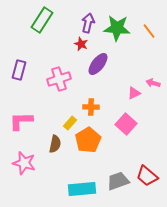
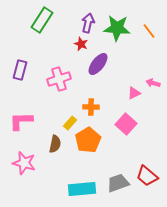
purple rectangle: moved 1 px right
gray trapezoid: moved 2 px down
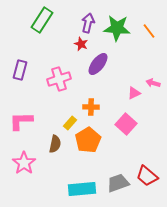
pink star: rotated 20 degrees clockwise
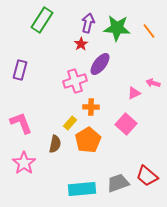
red star: rotated 16 degrees clockwise
purple ellipse: moved 2 px right
pink cross: moved 16 px right, 2 px down
pink L-shape: moved 2 px down; rotated 70 degrees clockwise
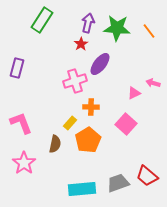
purple rectangle: moved 3 px left, 2 px up
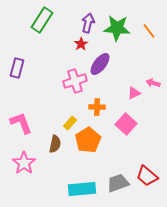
orange cross: moved 6 px right
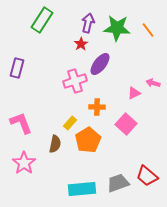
orange line: moved 1 px left, 1 px up
